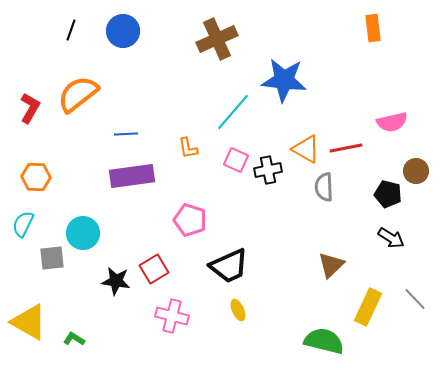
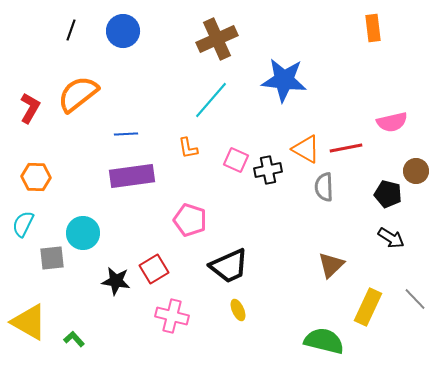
cyan line: moved 22 px left, 12 px up
green L-shape: rotated 15 degrees clockwise
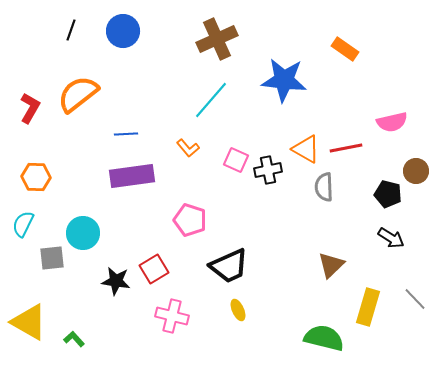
orange rectangle: moved 28 px left, 21 px down; rotated 48 degrees counterclockwise
orange L-shape: rotated 30 degrees counterclockwise
yellow rectangle: rotated 9 degrees counterclockwise
green semicircle: moved 3 px up
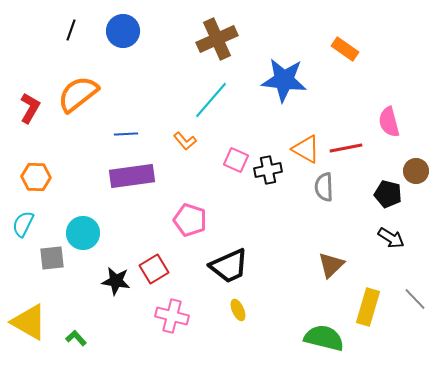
pink semicircle: moved 3 px left; rotated 88 degrees clockwise
orange L-shape: moved 3 px left, 7 px up
green L-shape: moved 2 px right, 1 px up
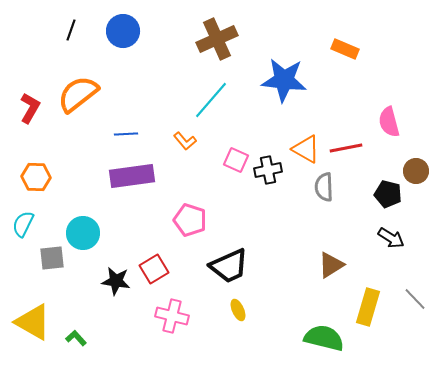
orange rectangle: rotated 12 degrees counterclockwise
brown triangle: rotated 12 degrees clockwise
yellow triangle: moved 4 px right
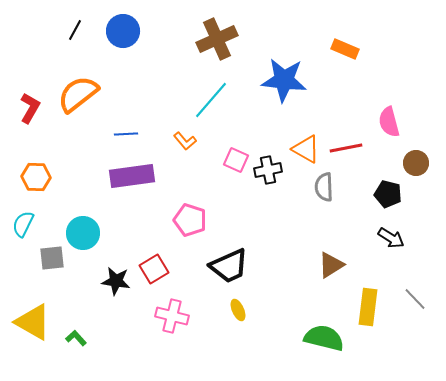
black line: moved 4 px right; rotated 10 degrees clockwise
brown circle: moved 8 px up
yellow rectangle: rotated 9 degrees counterclockwise
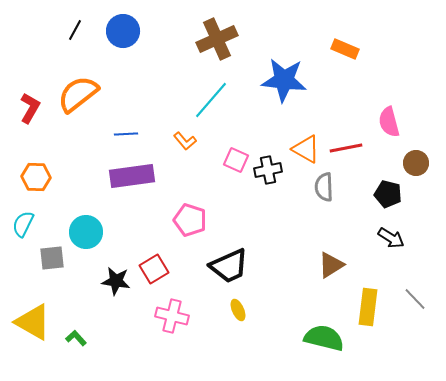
cyan circle: moved 3 px right, 1 px up
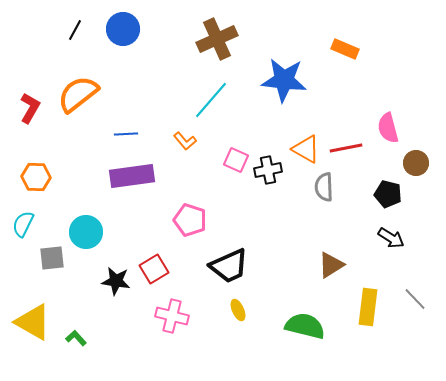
blue circle: moved 2 px up
pink semicircle: moved 1 px left, 6 px down
green semicircle: moved 19 px left, 12 px up
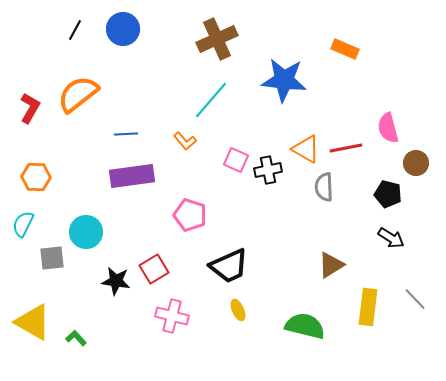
pink pentagon: moved 5 px up
